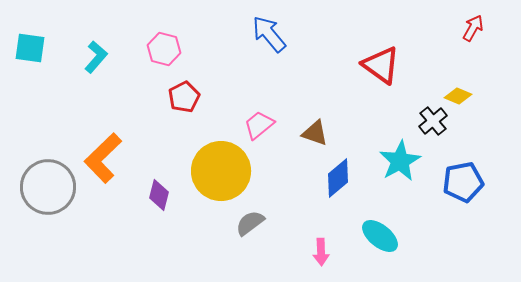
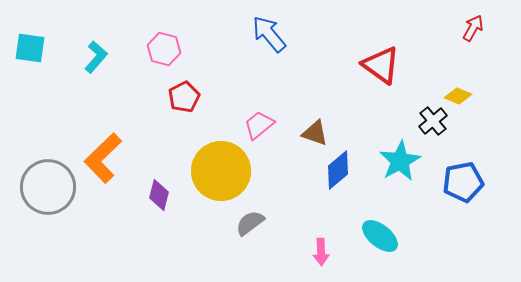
blue diamond: moved 8 px up
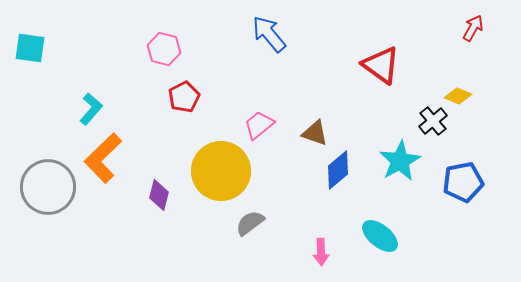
cyan L-shape: moved 5 px left, 52 px down
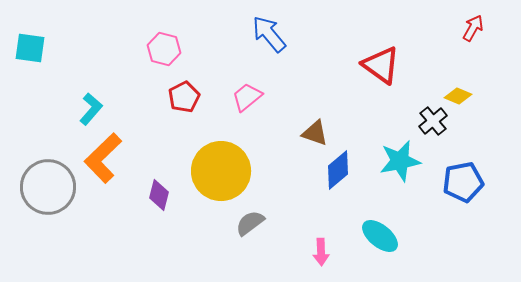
pink trapezoid: moved 12 px left, 28 px up
cyan star: rotated 18 degrees clockwise
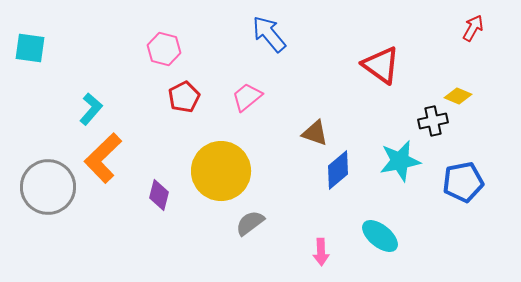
black cross: rotated 28 degrees clockwise
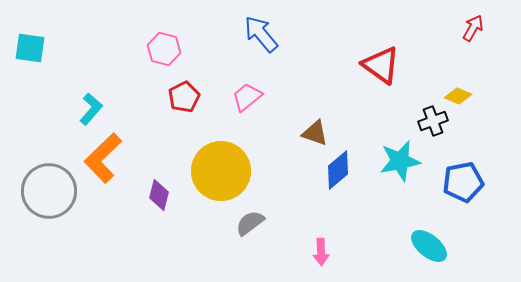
blue arrow: moved 8 px left
black cross: rotated 8 degrees counterclockwise
gray circle: moved 1 px right, 4 px down
cyan ellipse: moved 49 px right, 10 px down
